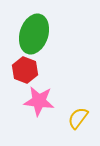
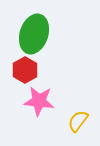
red hexagon: rotated 10 degrees clockwise
yellow semicircle: moved 3 px down
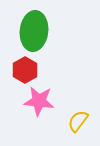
green ellipse: moved 3 px up; rotated 12 degrees counterclockwise
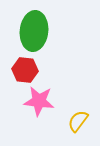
red hexagon: rotated 25 degrees counterclockwise
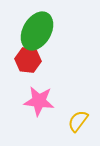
green ellipse: moved 3 px right; rotated 24 degrees clockwise
red hexagon: moved 3 px right, 10 px up
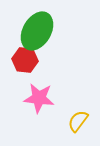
red hexagon: moved 3 px left
pink star: moved 3 px up
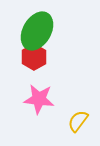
red hexagon: moved 9 px right, 3 px up; rotated 25 degrees clockwise
pink star: moved 1 px down
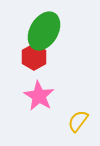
green ellipse: moved 7 px right
pink star: moved 3 px up; rotated 24 degrees clockwise
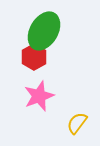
pink star: rotated 20 degrees clockwise
yellow semicircle: moved 1 px left, 2 px down
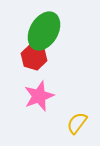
red hexagon: rotated 15 degrees counterclockwise
